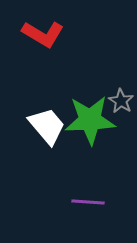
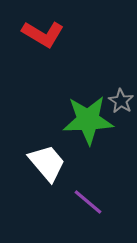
green star: moved 2 px left
white trapezoid: moved 37 px down
purple line: rotated 36 degrees clockwise
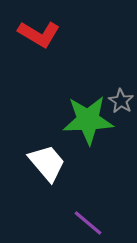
red L-shape: moved 4 px left
purple line: moved 21 px down
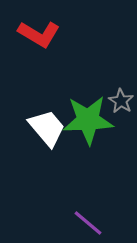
white trapezoid: moved 35 px up
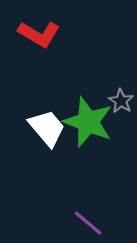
green star: moved 2 px down; rotated 24 degrees clockwise
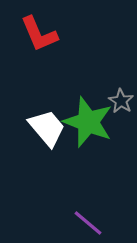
red L-shape: rotated 36 degrees clockwise
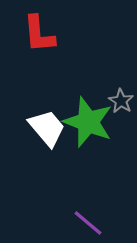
red L-shape: rotated 18 degrees clockwise
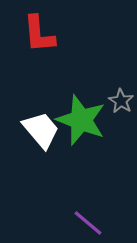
green star: moved 7 px left, 2 px up
white trapezoid: moved 6 px left, 2 px down
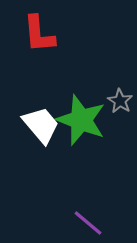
gray star: moved 1 px left
white trapezoid: moved 5 px up
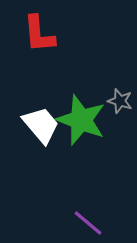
gray star: rotated 15 degrees counterclockwise
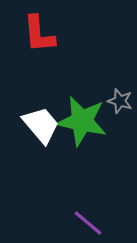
green star: moved 1 px right, 1 px down; rotated 9 degrees counterclockwise
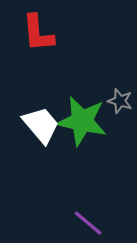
red L-shape: moved 1 px left, 1 px up
